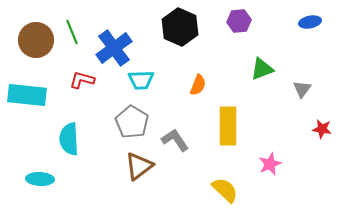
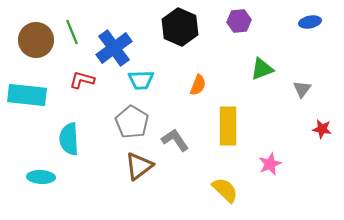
cyan ellipse: moved 1 px right, 2 px up
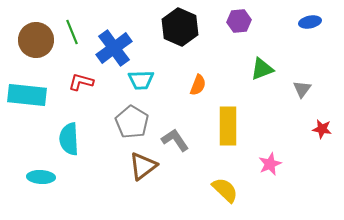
red L-shape: moved 1 px left, 2 px down
brown triangle: moved 4 px right
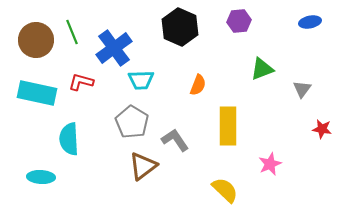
cyan rectangle: moved 10 px right, 2 px up; rotated 6 degrees clockwise
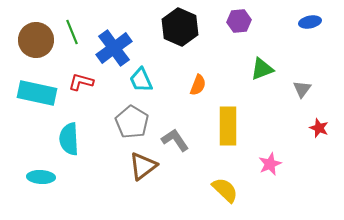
cyan trapezoid: rotated 68 degrees clockwise
red star: moved 3 px left, 1 px up; rotated 12 degrees clockwise
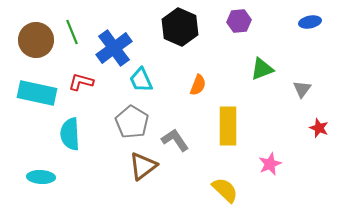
cyan semicircle: moved 1 px right, 5 px up
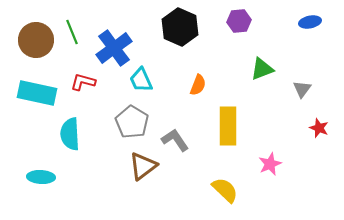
red L-shape: moved 2 px right
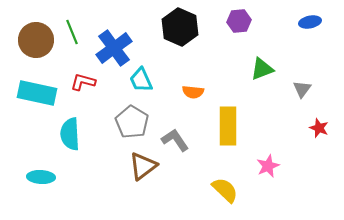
orange semicircle: moved 5 px left, 7 px down; rotated 75 degrees clockwise
pink star: moved 2 px left, 2 px down
